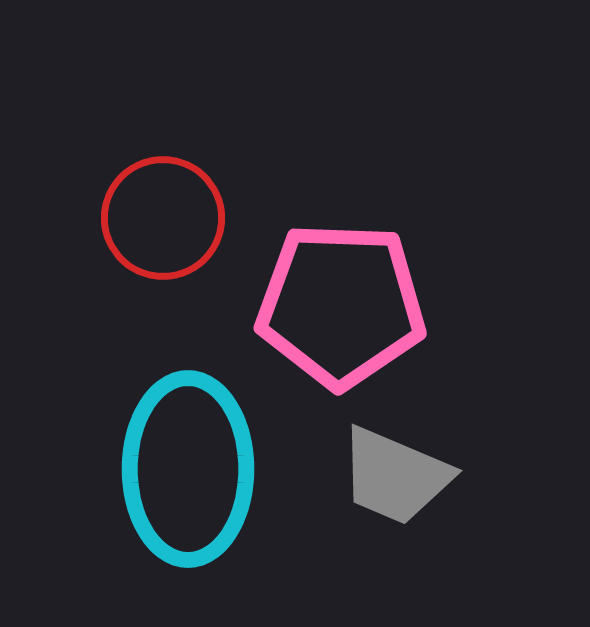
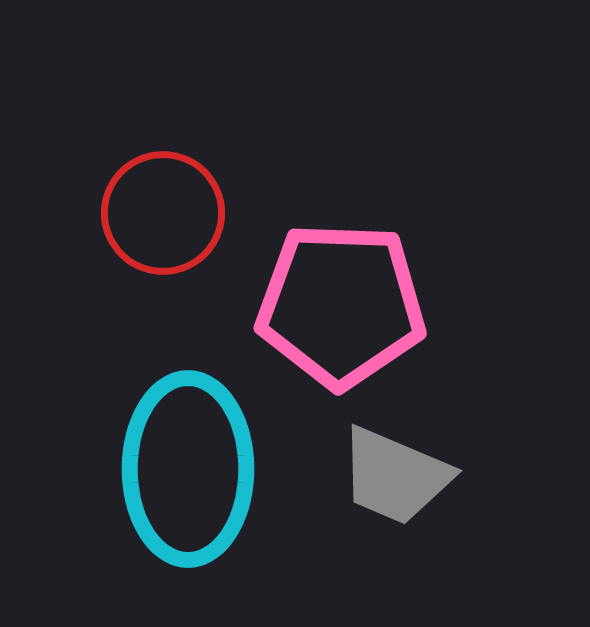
red circle: moved 5 px up
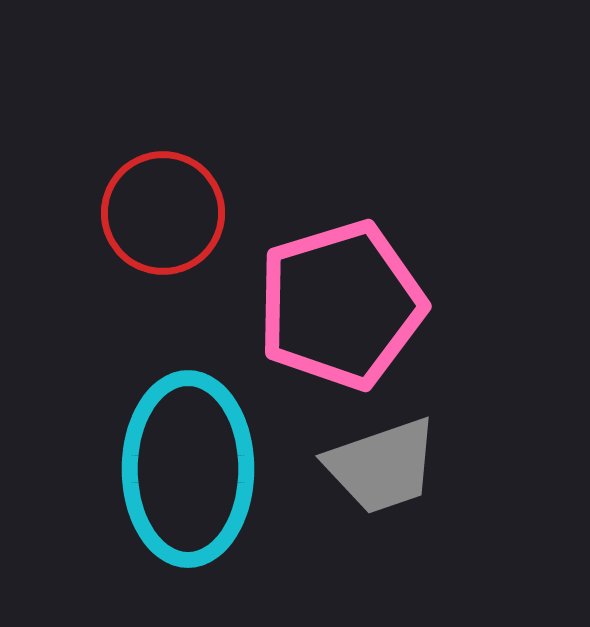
pink pentagon: rotated 19 degrees counterclockwise
gray trapezoid: moved 13 px left, 10 px up; rotated 42 degrees counterclockwise
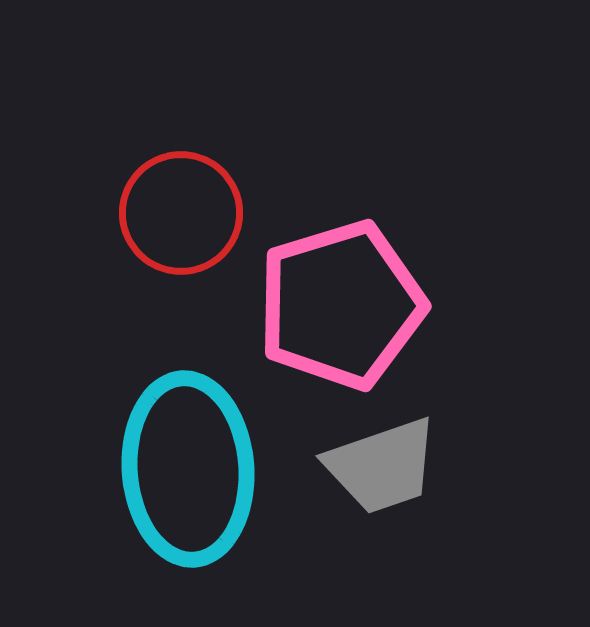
red circle: moved 18 px right
cyan ellipse: rotated 4 degrees counterclockwise
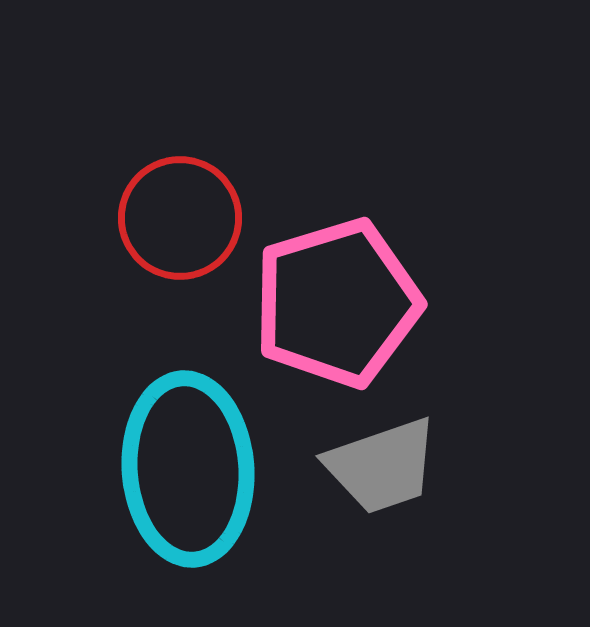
red circle: moved 1 px left, 5 px down
pink pentagon: moved 4 px left, 2 px up
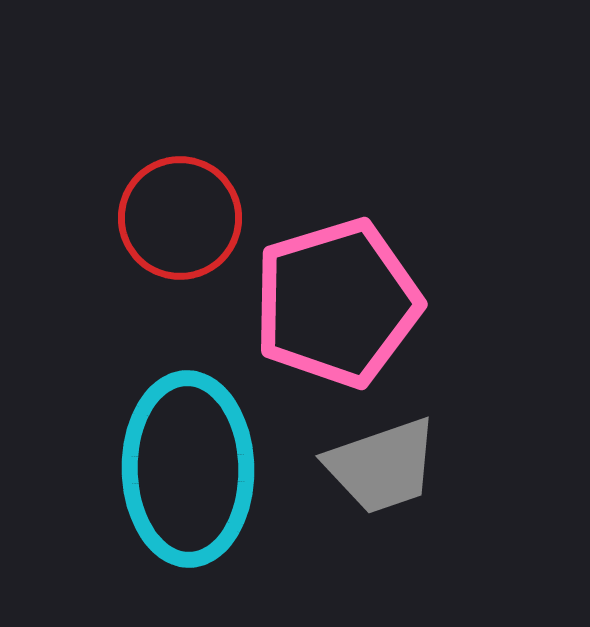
cyan ellipse: rotated 3 degrees clockwise
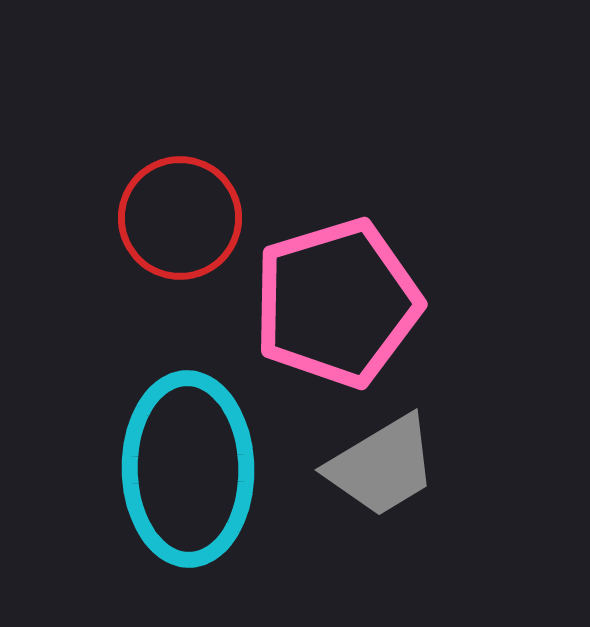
gray trapezoid: rotated 12 degrees counterclockwise
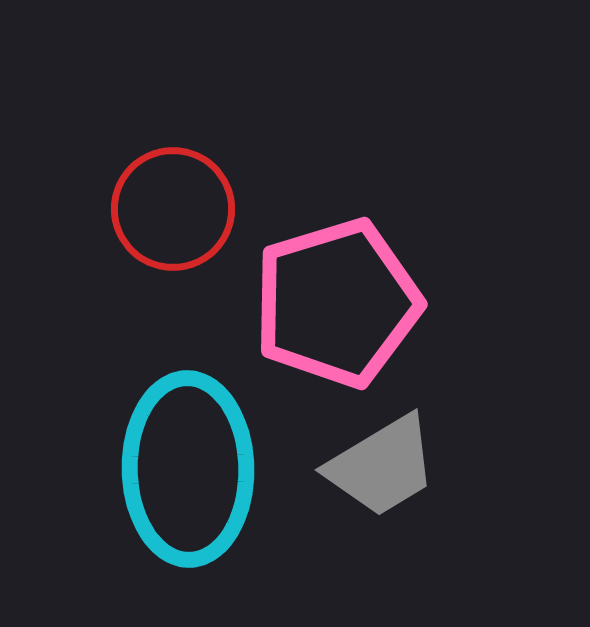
red circle: moved 7 px left, 9 px up
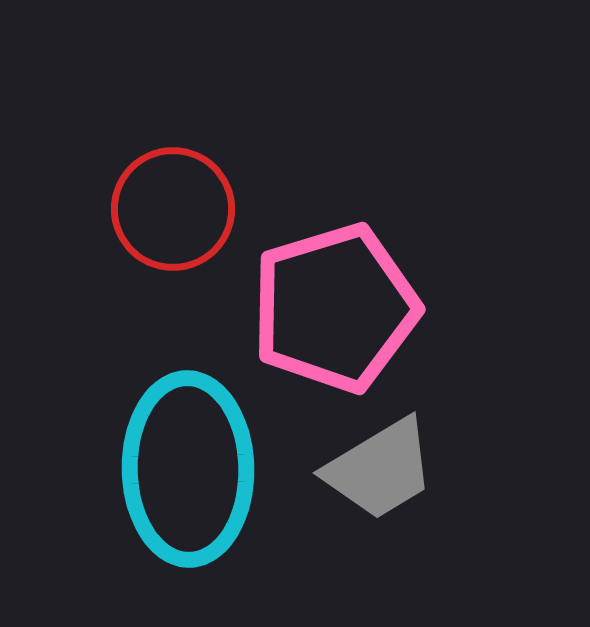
pink pentagon: moved 2 px left, 5 px down
gray trapezoid: moved 2 px left, 3 px down
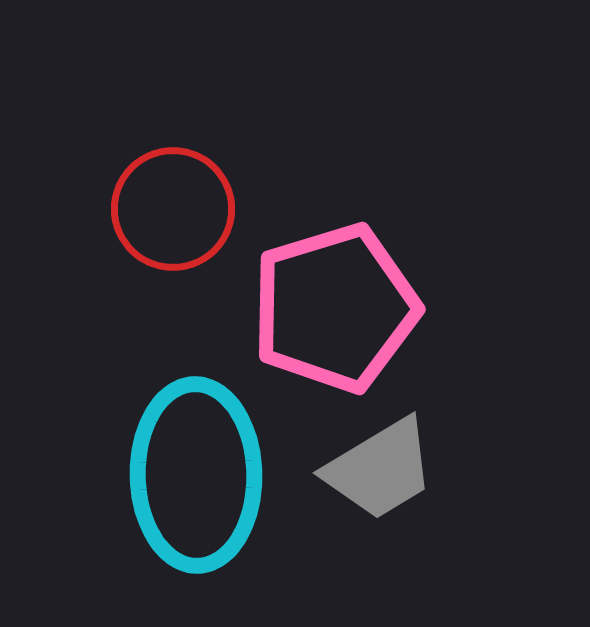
cyan ellipse: moved 8 px right, 6 px down
